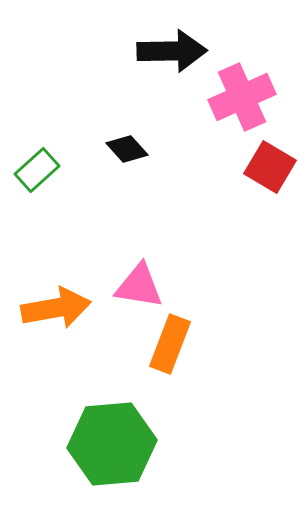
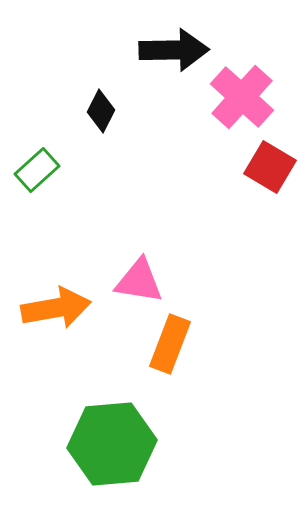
black arrow: moved 2 px right, 1 px up
pink cross: rotated 24 degrees counterclockwise
black diamond: moved 26 px left, 38 px up; rotated 69 degrees clockwise
pink triangle: moved 5 px up
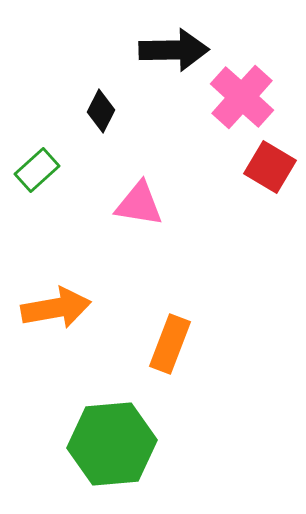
pink triangle: moved 77 px up
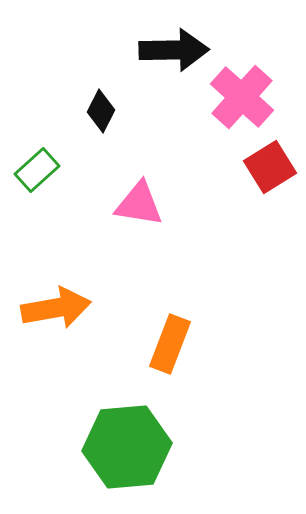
red square: rotated 27 degrees clockwise
green hexagon: moved 15 px right, 3 px down
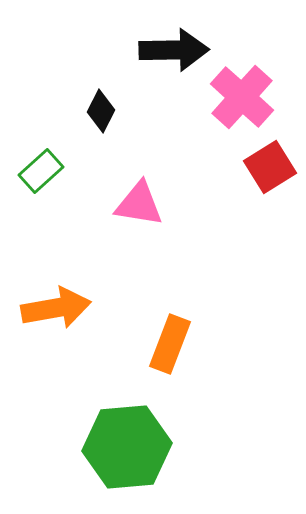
green rectangle: moved 4 px right, 1 px down
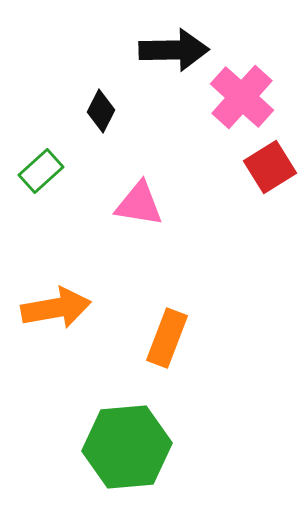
orange rectangle: moved 3 px left, 6 px up
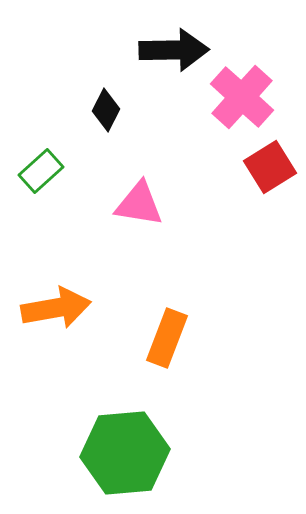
black diamond: moved 5 px right, 1 px up
green hexagon: moved 2 px left, 6 px down
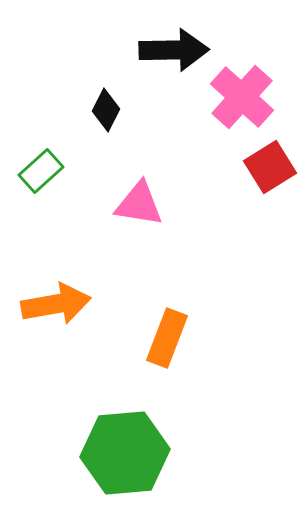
orange arrow: moved 4 px up
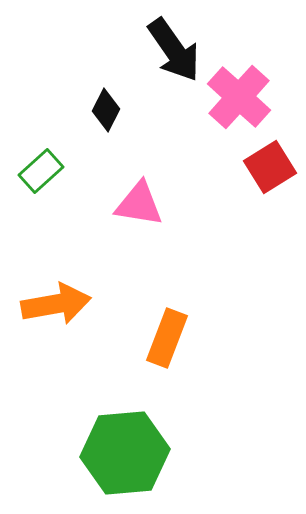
black arrow: rotated 56 degrees clockwise
pink cross: moved 3 px left
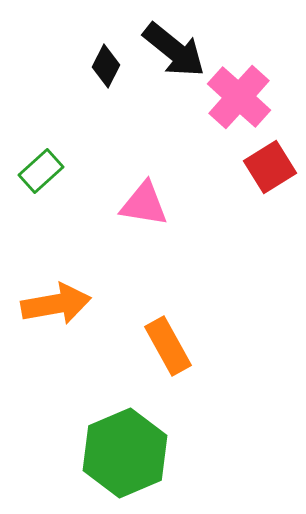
black arrow: rotated 16 degrees counterclockwise
black diamond: moved 44 px up
pink triangle: moved 5 px right
orange rectangle: moved 1 px right, 8 px down; rotated 50 degrees counterclockwise
green hexagon: rotated 18 degrees counterclockwise
